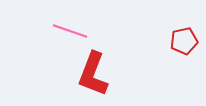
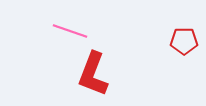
red pentagon: rotated 12 degrees clockwise
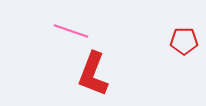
pink line: moved 1 px right
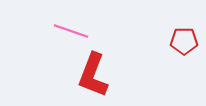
red L-shape: moved 1 px down
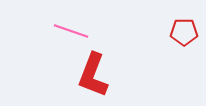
red pentagon: moved 9 px up
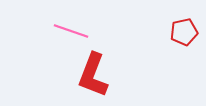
red pentagon: rotated 12 degrees counterclockwise
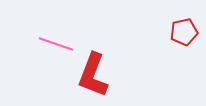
pink line: moved 15 px left, 13 px down
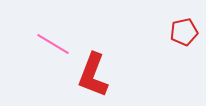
pink line: moved 3 px left; rotated 12 degrees clockwise
